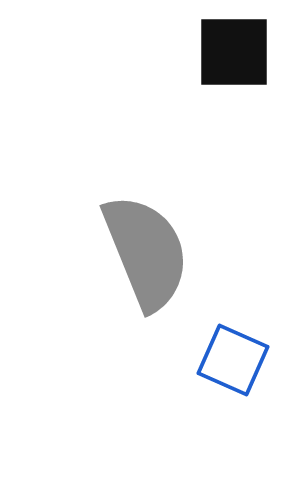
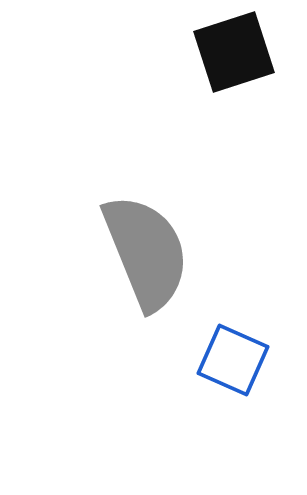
black square: rotated 18 degrees counterclockwise
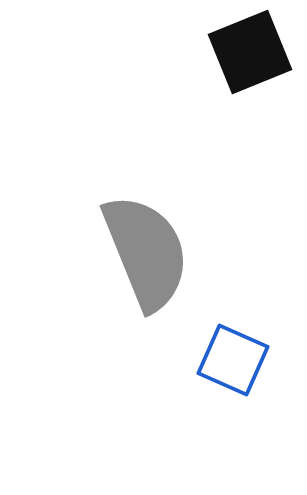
black square: moved 16 px right; rotated 4 degrees counterclockwise
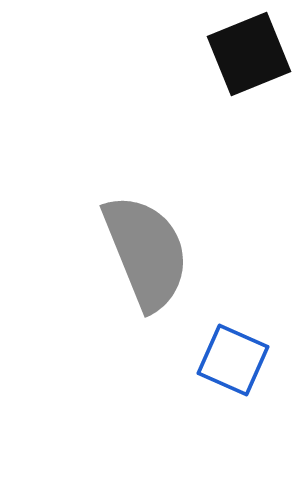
black square: moved 1 px left, 2 px down
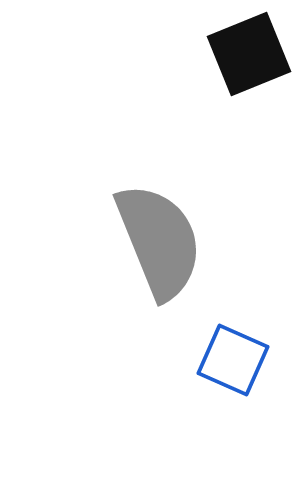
gray semicircle: moved 13 px right, 11 px up
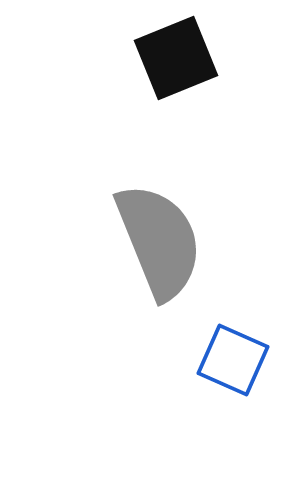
black square: moved 73 px left, 4 px down
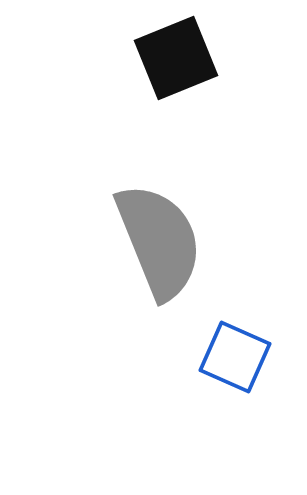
blue square: moved 2 px right, 3 px up
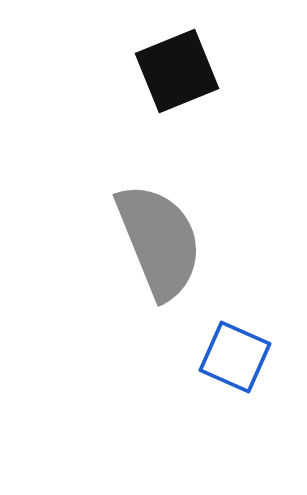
black square: moved 1 px right, 13 px down
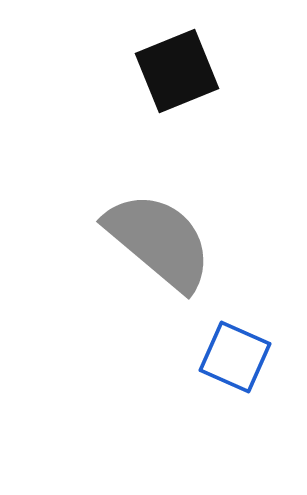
gray semicircle: rotated 28 degrees counterclockwise
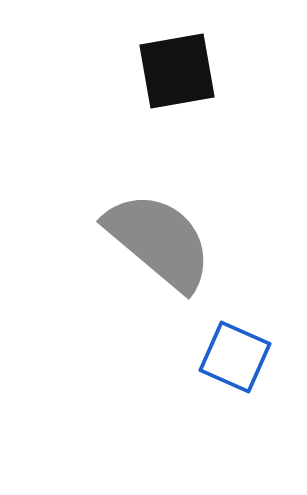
black square: rotated 12 degrees clockwise
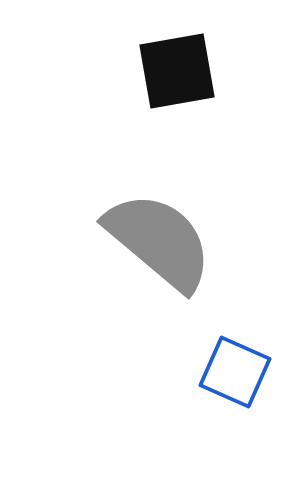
blue square: moved 15 px down
